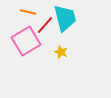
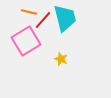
orange line: moved 1 px right
red line: moved 2 px left, 5 px up
yellow star: moved 7 px down
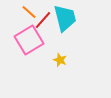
orange line: rotated 28 degrees clockwise
pink square: moved 3 px right, 1 px up
yellow star: moved 1 px left, 1 px down
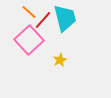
pink square: rotated 12 degrees counterclockwise
yellow star: rotated 24 degrees clockwise
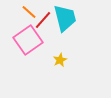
pink square: moved 1 px left; rotated 8 degrees clockwise
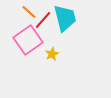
yellow star: moved 8 px left, 6 px up
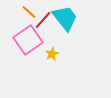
cyan trapezoid: rotated 24 degrees counterclockwise
